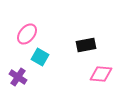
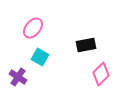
pink ellipse: moved 6 px right, 6 px up
pink diamond: rotated 50 degrees counterclockwise
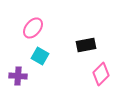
cyan square: moved 1 px up
purple cross: moved 1 px up; rotated 30 degrees counterclockwise
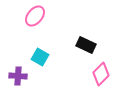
pink ellipse: moved 2 px right, 12 px up
black rectangle: rotated 36 degrees clockwise
cyan square: moved 1 px down
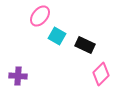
pink ellipse: moved 5 px right
black rectangle: moved 1 px left
cyan square: moved 17 px right, 21 px up
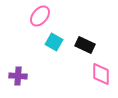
cyan square: moved 3 px left, 6 px down
pink diamond: rotated 45 degrees counterclockwise
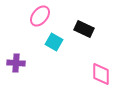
black rectangle: moved 1 px left, 16 px up
purple cross: moved 2 px left, 13 px up
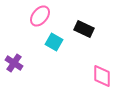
purple cross: moved 2 px left; rotated 30 degrees clockwise
pink diamond: moved 1 px right, 2 px down
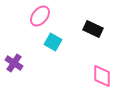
black rectangle: moved 9 px right
cyan square: moved 1 px left
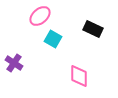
pink ellipse: rotated 10 degrees clockwise
cyan square: moved 3 px up
pink diamond: moved 23 px left
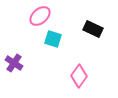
cyan square: rotated 12 degrees counterclockwise
pink diamond: rotated 35 degrees clockwise
